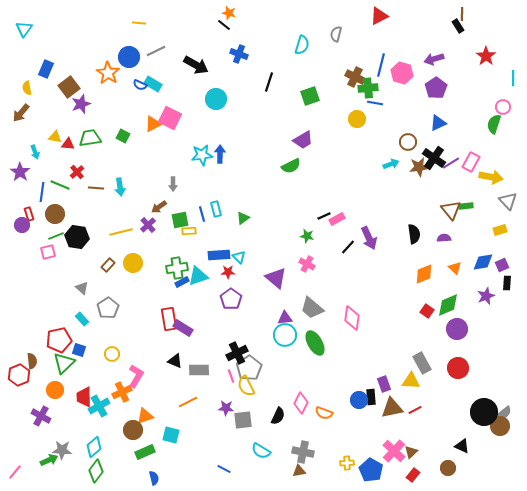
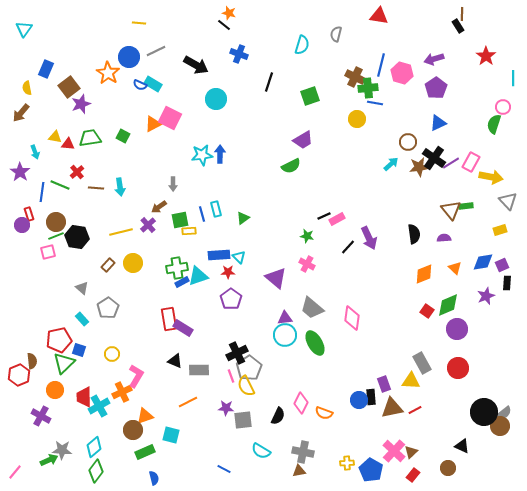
red triangle at (379, 16): rotated 36 degrees clockwise
cyan arrow at (391, 164): rotated 21 degrees counterclockwise
brown circle at (55, 214): moved 1 px right, 8 px down
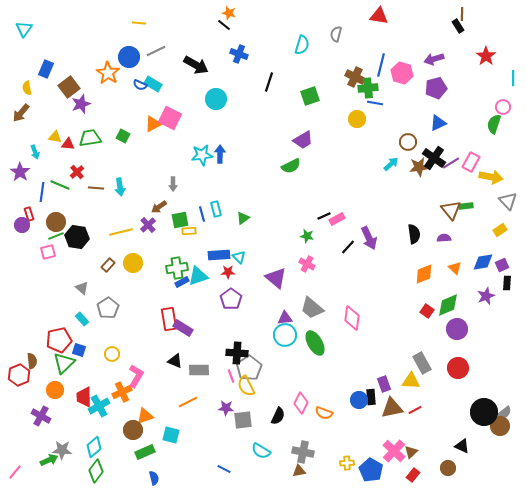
purple pentagon at (436, 88): rotated 20 degrees clockwise
yellow rectangle at (500, 230): rotated 16 degrees counterclockwise
black cross at (237, 353): rotated 30 degrees clockwise
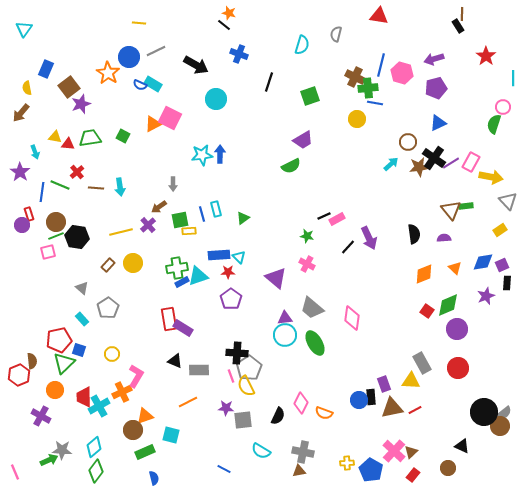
pink line at (15, 472): rotated 63 degrees counterclockwise
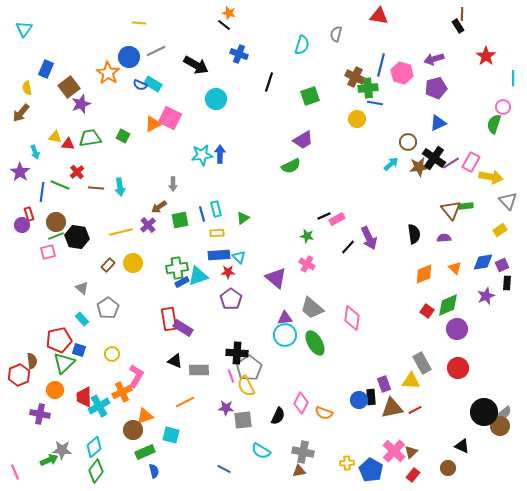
yellow rectangle at (189, 231): moved 28 px right, 2 px down
orange line at (188, 402): moved 3 px left
purple cross at (41, 416): moved 1 px left, 2 px up; rotated 18 degrees counterclockwise
blue semicircle at (154, 478): moved 7 px up
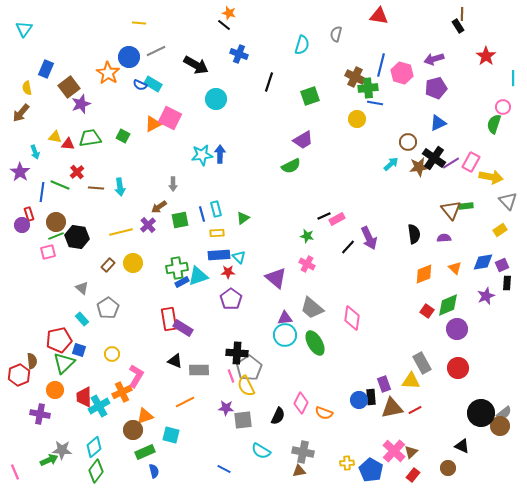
black circle at (484, 412): moved 3 px left, 1 px down
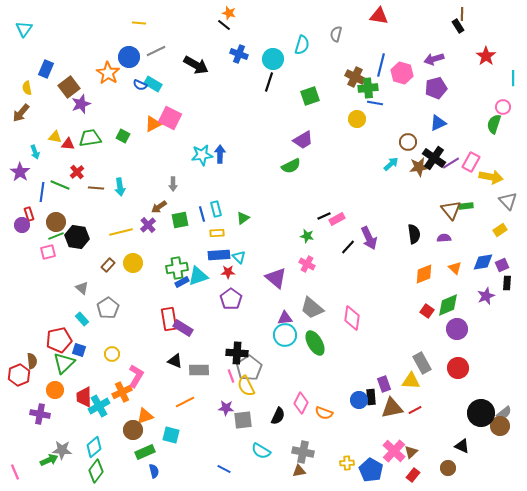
cyan circle at (216, 99): moved 57 px right, 40 px up
